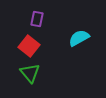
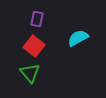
cyan semicircle: moved 1 px left
red square: moved 5 px right
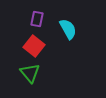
cyan semicircle: moved 10 px left, 9 px up; rotated 90 degrees clockwise
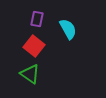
green triangle: moved 1 px down; rotated 15 degrees counterclockwise
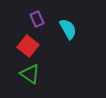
purple rectangle: rotated 35 degrees counterclockwise
red square: moved 6 px left
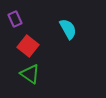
purple rectangle: moved 22 px left
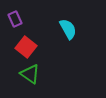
red square: moved 2 px left, 1 px down
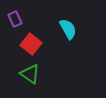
red square: moved 5 px right, 3 px up
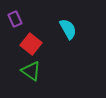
green triangle: moved 1 px right, 3 px up
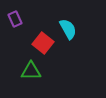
red square: moved 12 px right, 1 px up
green triangle: rotated 35 degrees counterclockwise
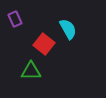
red square: moved 1 px right, 1 px down
